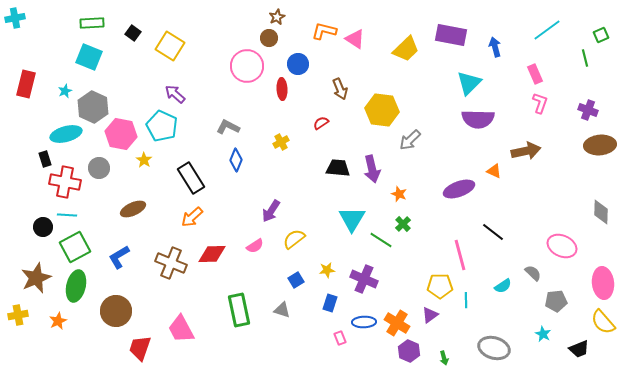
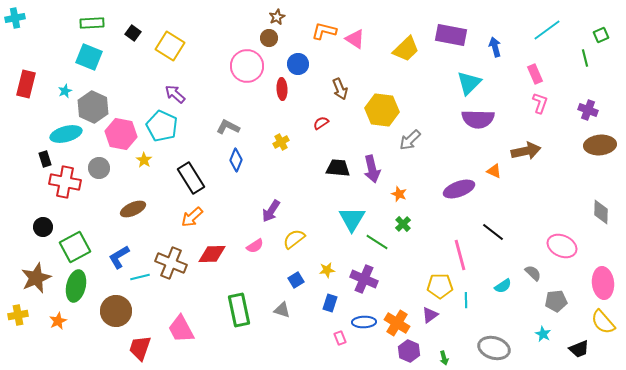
cyan line at (67, 215): moved 73 px right, 62 px down; rotated 18 degrees counterclockwise
green line at (381, 240): moved 4 px left, 2 px down
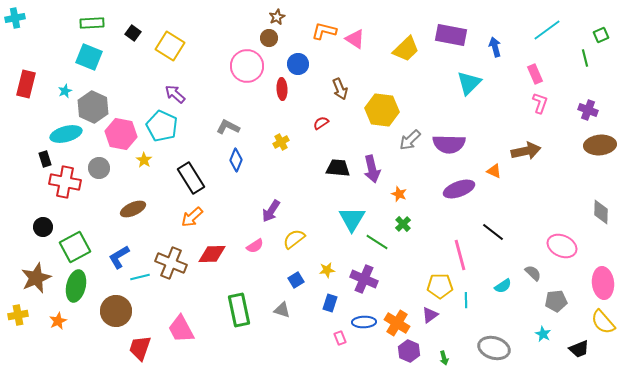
purple semicircle at (478, 119): moved 29 px left, 25 px down
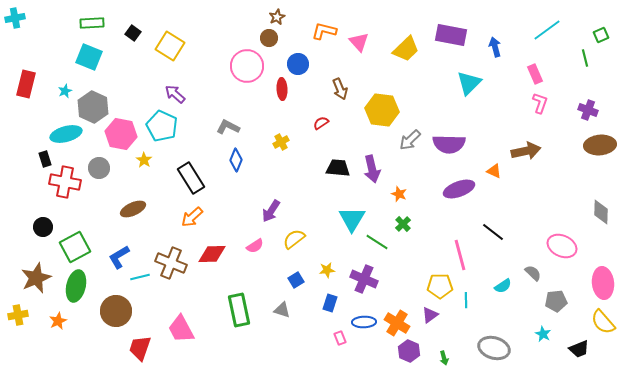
pink triangle at (355, 39): moved 4 px right, 3 px down; rotated 15 degrees clockwise
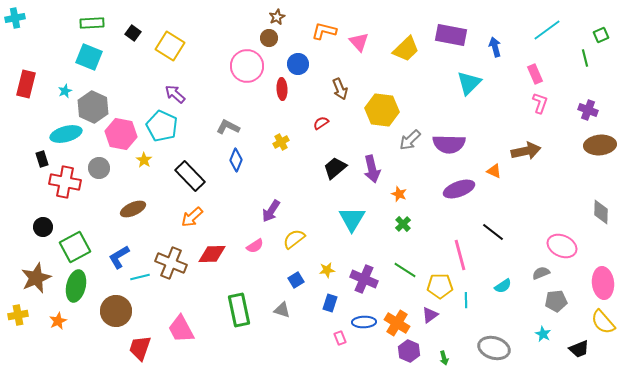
black rectangle at (45, 159): moved 3 px left
black trapezoid at (338, 168): moved 3 px left; rotated 45 degrees counterclockwise
black rectangle at (191, 178): moved 1 px left, 2 px up; rotated 12 degrees counterclockwise
green line at (377, 242): moved 28 px right, 28 px down
gray semicircle at (533, 273): moved 8 px right; rotated 66 degrees counterclockwise
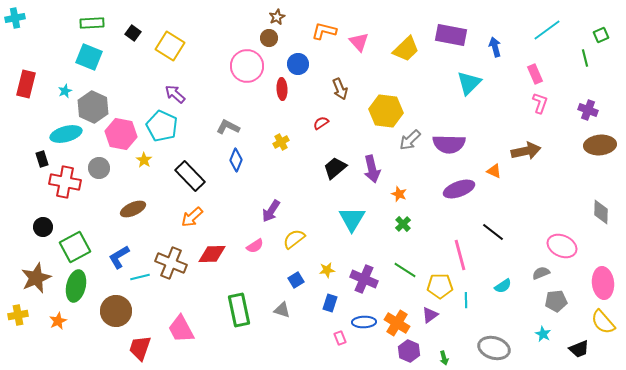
yellow hexagon at (382, 110): moved 4 px right, 1 px down
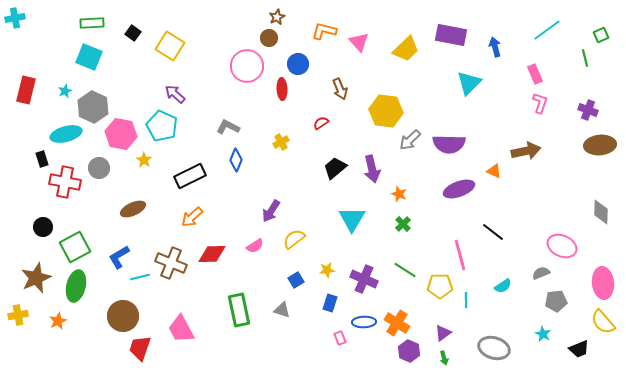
red rectangle at (26, 84): moved 6 px down
black rectangle at (190, 176): rotated 72 degrees counterclockwise
brown circle at (116, 311): moved 7 px right, 5 px down
purple triangle at (430, 315): moved 13 px right, 18 px down
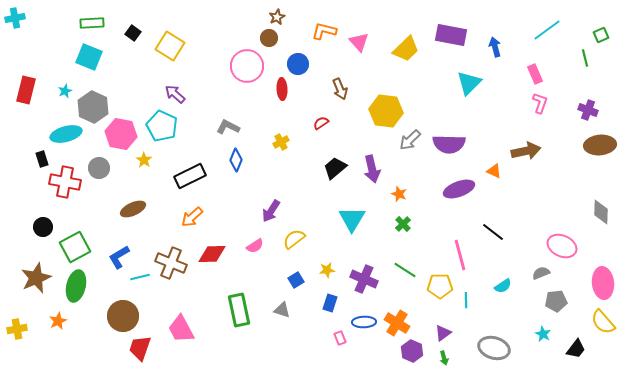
yellow cross at (18, 315): moved 1 px left, 14 px down
black trapezoid at (579, 349): moved 3 px left; rotated 30 degrees counterclockwise
purple hexagon at (409, 351): moved 3 px right
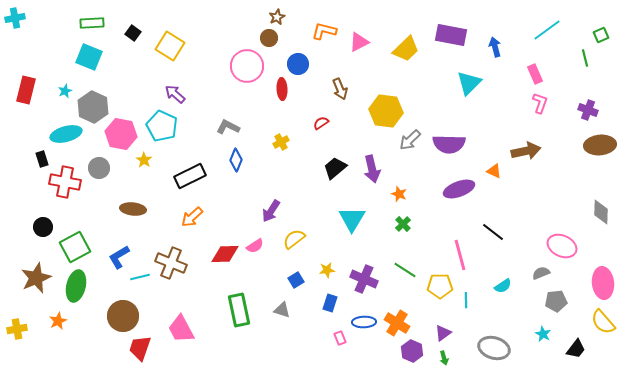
pink triangle at (359, 42): rotated 45 degrees clockwise
brown ellipse at (133, 209): rotated 30 degrees clockwise
red diamond at (212, 254): moved 13 px right
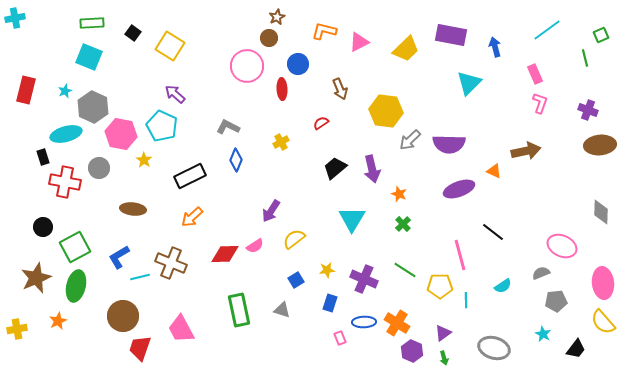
black rectangle at (42, 159): moved 1 px right, 2 px up
